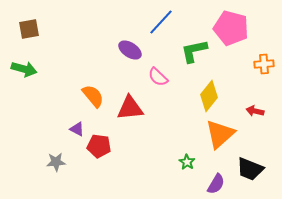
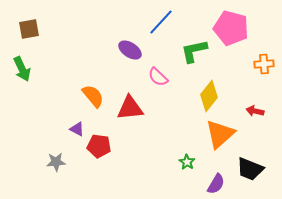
green arrow: moved 2 px left; rotated 50 degrees clockwise
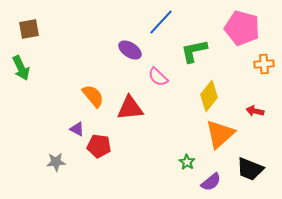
pink pentagon: moved 11 px right
green arrow: moved 1 px left, 1 px up
purple semicircle: moved 5 px left, 2 px up; rotated 20 degrees clockwise
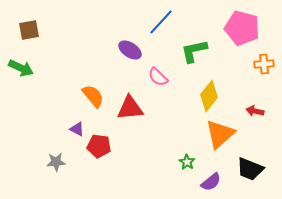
brown square: moved 1 px down
green arrow: rotated 40 degrees counterclockwise
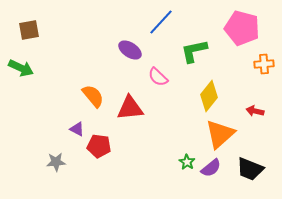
purple semicircle: moved 14 px up
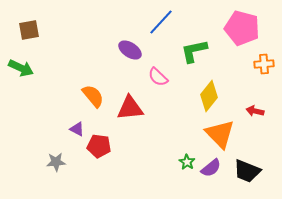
orange triangle: rotated 32 degrees counterclockwise
black trapezoid: moved 3 px left, 2 px down
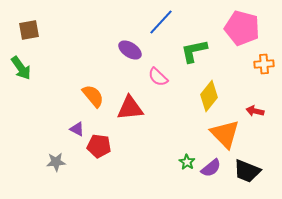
green arrow: rotated 30 degrees clockwise
orange triangle: moved 5 px right
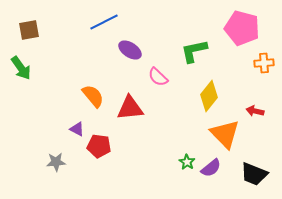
blue line: moved 57 px left; rotated 20 degrees clockwise
orange cross: moved 1 px up
black trapezoid: moved 7 px right, 3 px down
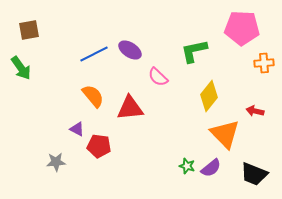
blue line: moved 10 px left, 32 px down
pink pentagon: rotated 12 degrees counterclockwise
green star: moved 4 px down; rotated 14 degrees counterclockwise
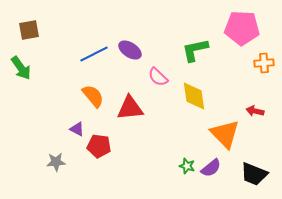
green L-shape: moved 1 px right, 1 px up
yellow diamond: moved 15 px left; rotated 48 degrees counterclockwise
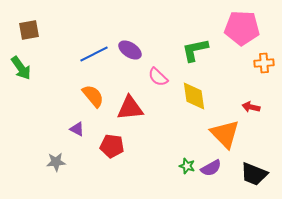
red arrow: moved 4 px left, 4 px up
red pentagon: moved 13 px right
purple semicircle: rotated 10 degrees clockwise
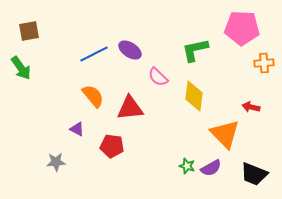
brown square: moved 1 px down
yellow diamond: rotated 16 degrees clockwise
